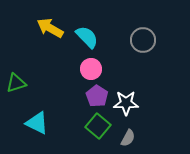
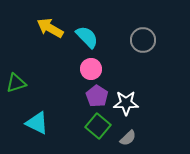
gray semicircle: rotated 18 degrees clockwise
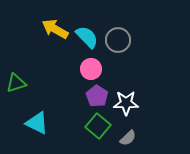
yellow arrow: moved 5 px right, 1 px down
gray circle: moved 25 px left
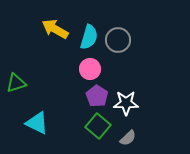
cyan semicircle: moved 2 px right; rotated 60 degrees clockwise
pink circle: moved 1 px left
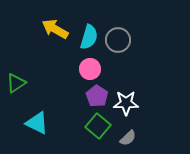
green triangle: rotated 15 degrees counterclockwise
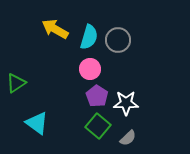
cyan triangle: rotated 10 degrees clockwise
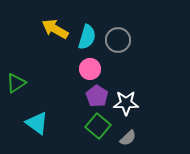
cyan semicircle: moved 2 px left
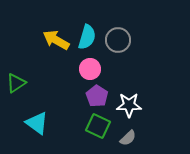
yellow arrow: moved 1 px right, 11 px down
white star: moved 3 px right, 2 px down
green square: rotated 15 degrees counterclockwise
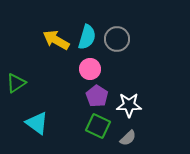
gray circle: moved 1 px left, 1 px up
